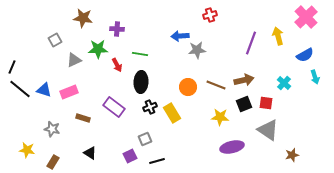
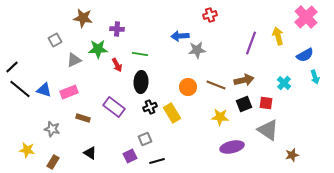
black line at (12, 67): rotated 24 degrees clockwise
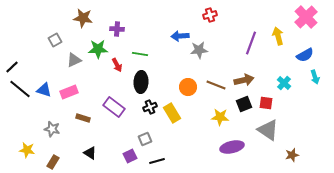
gray star at (197, 50): moved 2 px right
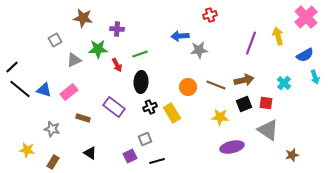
green line at (140, 54): rotated 28 degrees counterclockwise
pink rectangle at (69, 92): rotated 18 degrees counterclockwise
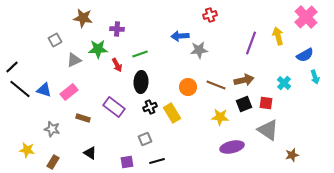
purple square at (130, 156): moved 3 px left, 6 px down; rotated 16 degrees clockwise
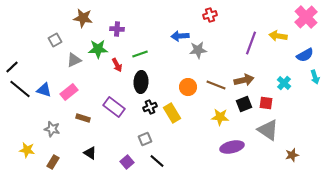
yellow arrow at (278, 36): rotated 66 degrees counterclockwise
gray star at (199, 50): moved 1 px left
black line at (157, 161): rotated 56 degrees clockwise
purple square at (127, 162): rotated 32 degrees counterclockwise
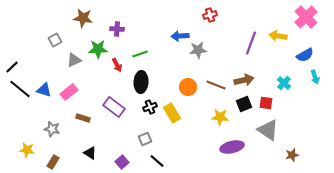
purple square at (127, 162): moved 5 px left
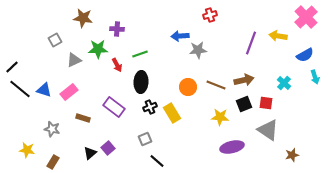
black triangle at (90, 153): rotated 48 degrees clockwise
purple square at (122, 162): moved 14 px left, 14 px up
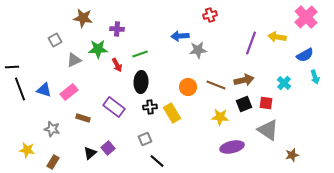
yellow arrow at (278, 36): moved 1 px left, 1 px down
black line at (12, 67): rotated 40 degrees clockwise
black line at (20, 89): rotated 30 degrees clockwise
black cross at (150, 107): rotated 16 degrees clockwise
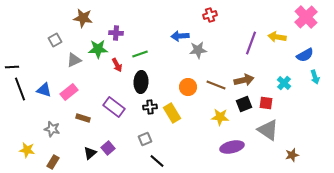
purple cross at (117, 29): moved 1 px left, 4 px down
